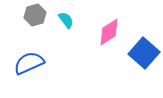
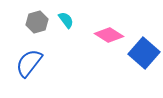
gray hexagon: moved 2 px right, 7 px down
pink diamond: moved 3 px down; rotated 64 degrees clockwise
blue semicircle: rotated 28 degrees counterclockwise
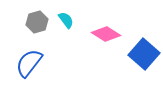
pink diamond: moved 3 px left, 1 px up
blue square: moved 1 px down
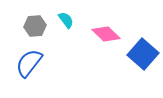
gray hexagon: moved 2 px left, 4 px down; rotated 10 degrees clockwise
pink diamond: rotated 12 degrees clockwise
blue square: moved 1 px left
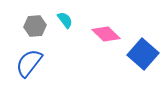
cyan semicircle: moved 1 px left
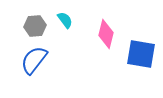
pink diamond: rotated 60 degrees clockwise
blue square: moved 2 px left; rotated 32 degrees counterclockwise
blue semicircle: moved 5 px right, 3 px up
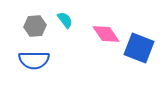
pink diamond: rotated 48 degrees counterclockwise
blue square: moved 2 px left, 6 px up; rotated 12 degrees clockwise
blue semicircle: rotated 128 degrees counterclockwise
